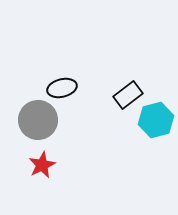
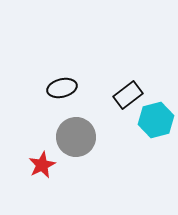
gray circle: moved 38 px right, 17 px down
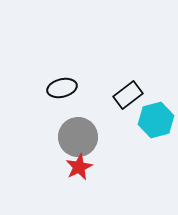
gray circle: moved 2 px right
red star: moved 37 px right, 2 px down
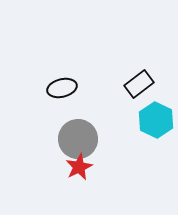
black rectangle: moved 11 px right, 11 px up
cyan hexagon: rotated 20 degrees counterclockwise
gray circle: moved 2 px down
